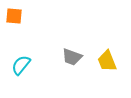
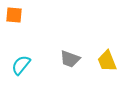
orange square: moved 1 px up
gray trapezoid: moved 2 px left, 2 px down
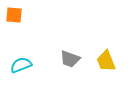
yellow trapezoid: moved 1 px left
cyan semicircle: rotated 30 degrees clockwise
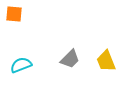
orange square: moved 1 px up
gray trapezoid: rotated 65 degrees counterclockwise
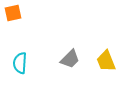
orange square: moved 1 px left, 1 px up; rotated 18 degrees counterclockwise
cyan semicircle: moved 1 px left, 2 px up; rotated 65 degrees counterclockwise
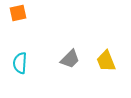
orange square: moved 5 px right
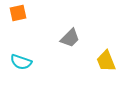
gray trapezoid: moved 21 px up
cyan semicircle: moved 1 px right, 1 px up; rotated 75 degrees counterclockwise
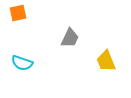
gray trapezoid: rotated 20 degrees counterclockwise
cyan semicircle: moved 1 px right, 1 px down
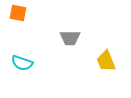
orange square: rotated 24 degrees clockwise
gray trapezoid: rotated 65 degrees clockwise
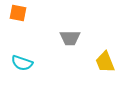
yellow trapezoid: moved 1 px left, 1 px down
